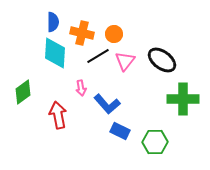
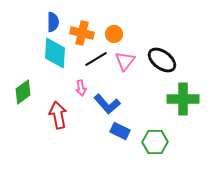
black line: moved 2 px left, 3 px down
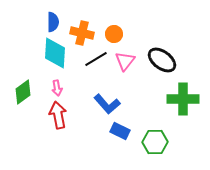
pink arrow: moved 24 px left
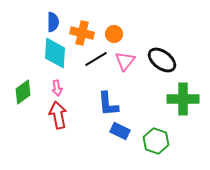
blue L-shape: moved 1 px right; rotated 36 degrees clockwise
green hexagon: moved 1 px right, 1 px up; rotated 20 degrees clockwise
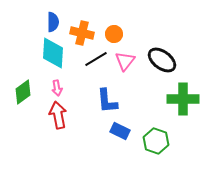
cyan diamond: moved 2 px left
blue L-shape: moved 1 px left, 3 px up
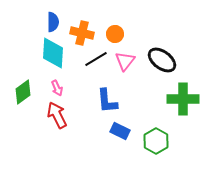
orange circle: moved 1 px right
pink arrow: rotated 14 degrees counterclockwise
red arrow: moved 1 px left; rotated 16 degrees counterclockwise
green hexagon: rotated 10 degrees clockwise
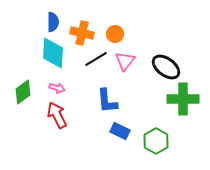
black ellipse: moved 4 px right, 7 px down
pink arrow: rotated 49 degrees counterclockwise
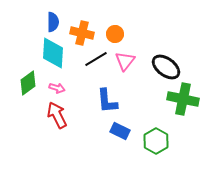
green diamond: moved 5 px right, 9 px up
green cross: rotated 12 degrees clockwise
